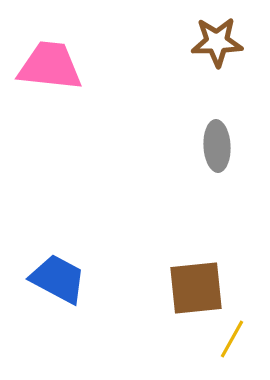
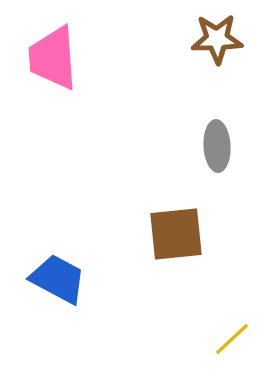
brown star: moved 3 px up
pink trapezoid: moved 3 px right, 8 px up; rotated 100 degrees counterclockwise
brown square: moved 20 px left, 54 px up
yellow line: rotated 18 degrees clockwise
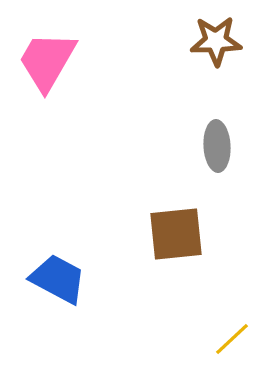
brown star: moved 1 px left, 2 px down
pink trapezoid: moved 6 px left, 3 px down; rotated 34 degrees clockwise
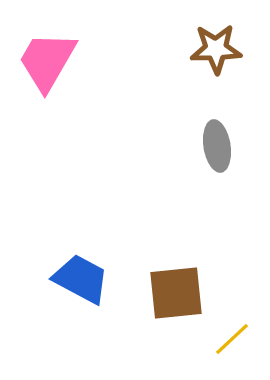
brown star: moved 8 px down
gray ellipse: rotated 6 degrees counterclockwise
brown square: moved 59 px down
blue trapezoid: moved 23 px right
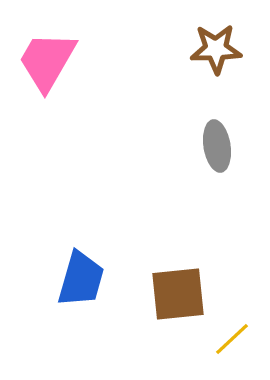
blue trapezoid: rotated 78 degrees clockwise
brown square: moved 2 px right, 1 px down
